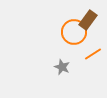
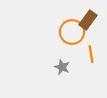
orange circle: moved 2 px left
orange line: moved 2 px left; rotated 66 degrees counterclockwise
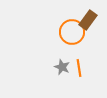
orange line: moved 12 px left, 14 px down
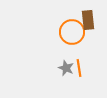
brown rectangle: rotated 42 degrees counterclockwise
gray star: moved 4 px right, 1 px down
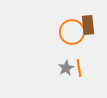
brown rectangle: moved 5 px down
gray star: rotated 21 degrees clockwise
